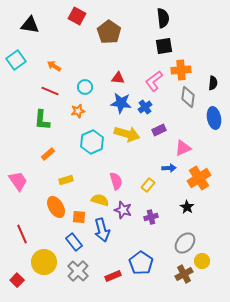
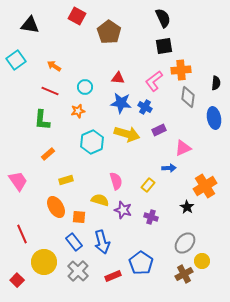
black semicircle at (163, 18): rotated 18 degrees counterclockwise
black semicircle at (213, 83): moved 3 px right
blue cross at (145, 107): rotated 24 degrees counterclockwise
orange cross at (199, 178): moved 6 px right, 8 px down
purple cross at (151, 217): rotated 32 degrees clockwise
blue arrow at (102, 230): moved 12 px down
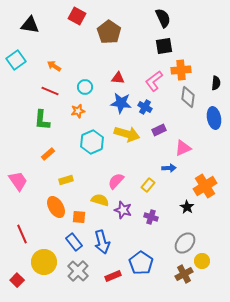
pink semicircle at (116, 181): rotated 120 degrees counterclockwise
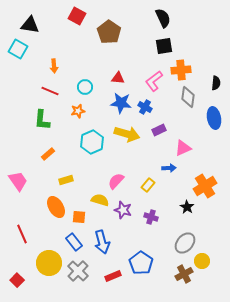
cyan square at (16, 60): moved 2 px right, 11 px up; rotated 24 degrees counterclockwise
orange arrow at (54, 66): rotated 128 degrees counterclockwise
yellow circle at (44, 262): moved 5 px right, 1 px down
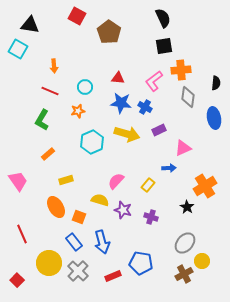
green L-shape at (42, 120): rotated 25 degrees clockwise
orange square at (79, 217): rotated 16 degrees clockwise
blue pentagon at (141, 263): rotated 25 degrees counterclockwise
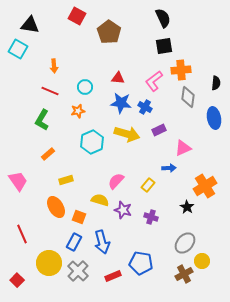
blue rectangle at (74, 242): rotated 66 degrees clockwise
